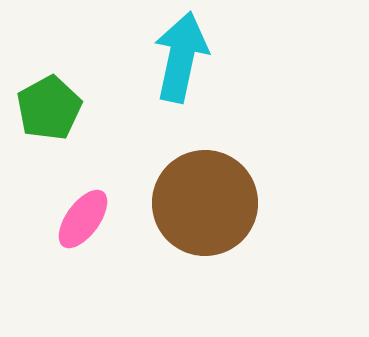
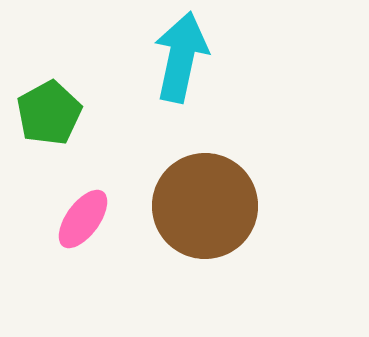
green pentagon: moved 5 px down
brown circle: moved 3 px down
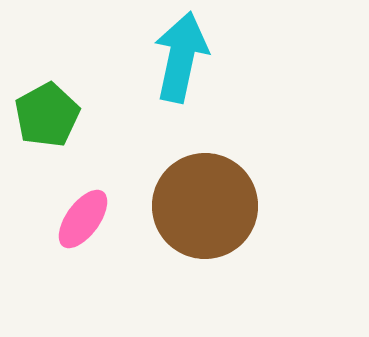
green pentagon: moved 2 px left, 2 px down
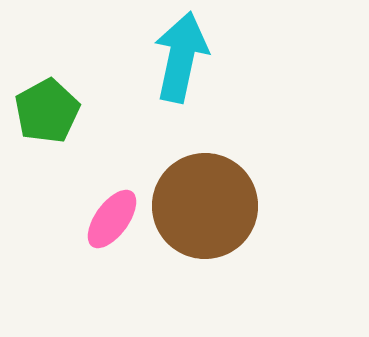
green pentagon: moved 4 px up
pink ellipse: moved 29 px right
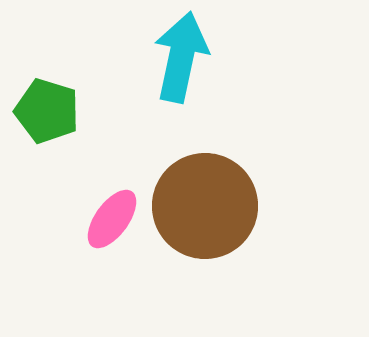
green pentagon: rotated 26 degrees counterclockwise
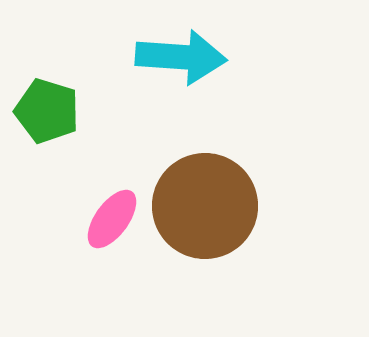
cyan arrow: rotated 82 degrees clockwise
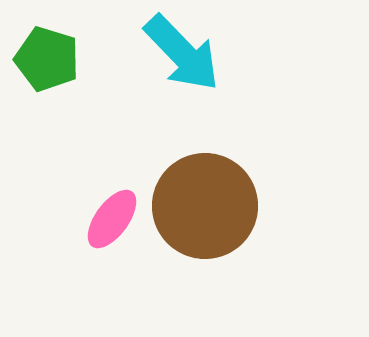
cyan arrow: moved 1 px right, 4 px up; rotated 42 degrees clockwise
green pentagon: moved 52 px up
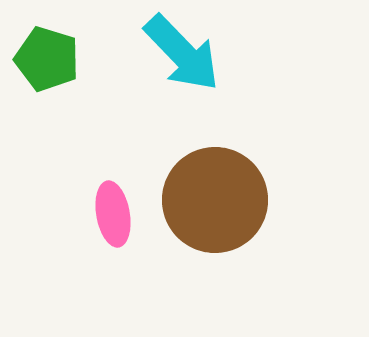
brown circle: moved 10 px right, 6 px up
pink ellipse: moved 1 px right, 5 px up; rotated 46 degrees counterclockwise
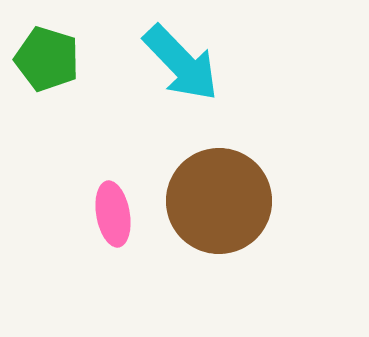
cyan arrow: moved 1 px left, 10 px down
brown circle: moved 4 px right, 1 px down
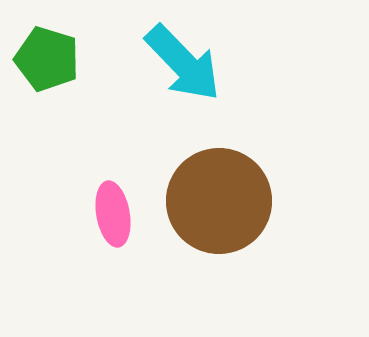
cyan arrow: moved 2 px right
